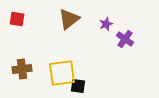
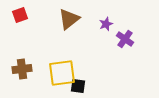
red square: moved 3 px right, 4 px up; rotated 28 degrees counterclockwise
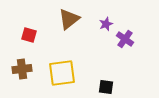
red square: moved 9 px right, 20 px down; rotated 35 degrees clockwise
black square: moved 28 px right, 1 px down
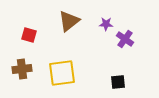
brown triangle: moved 2 px down
purple star: rotated 24 degrees clockwise
black square: moved 12 px right, 5 px up; rotated 14 degrees counterclockwise
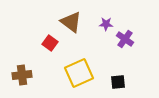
brown triangle: moved 2 px right, 1 px down; rotated 45 degrees counterclockwise
red square: moved 21 px right, 8 px down; rotated 21 degrees clockwise
brown cross: moved 6 px down
yellow square: moved 17 px right; rotated 16 degrees counterclockwise
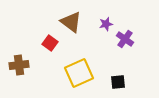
purple star: rotated 16 degrees counterclockwise
brown cross: moved 3 px left, 10 px up
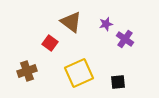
brown cross: moved 8 px right, 6 px down; rotated 12 degrees counterclockwise
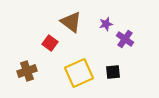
black square: moved 5 px left, 10 px up
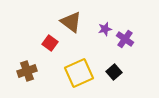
purple star: moved 1 px left, 5 px down
black square: moved 1 px right; rotated 35 degrees counterclockwise
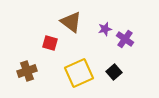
red square: rotated 21 degrees counterclockwise
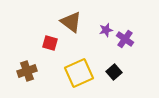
purple star: moved 1 px right, 1 px down
